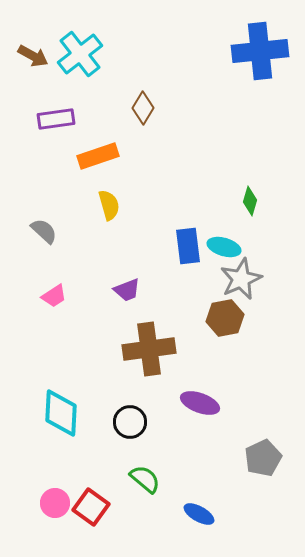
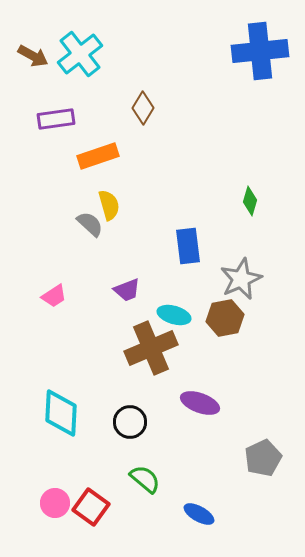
gray semicircle: moved 46 px right, 7 px up
cyan ellipse: moved 50 px left, 68 px down
brown cross: moved 2 px right, 1 px up; rotated 15 degrees counterclockwise
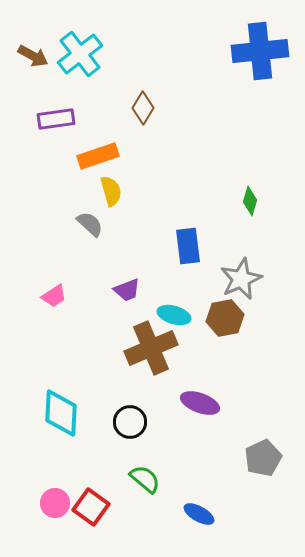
yellow semicircle: moved 2 px right, 14 px up
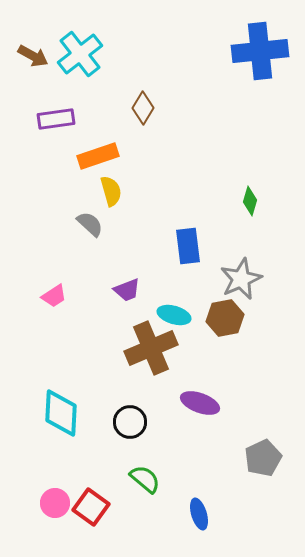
blue ellipse: rotated 44 degrees clockwise
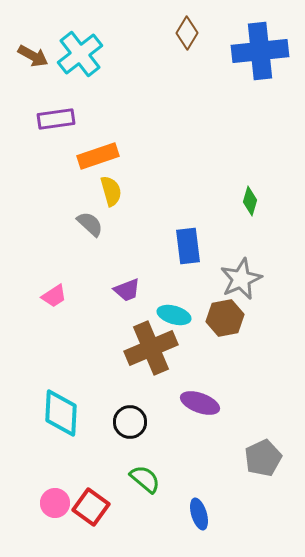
brown diamond: moved 44 px right, 75 px up
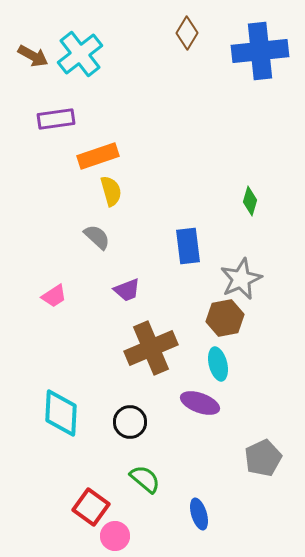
gray semicircle: moved 7 px right, 13 px down
cyan ellipse: moved 44 px right, 49 px down; rotated 60 degrees clockwise
pink circle: moved 60 px right, 33 px down
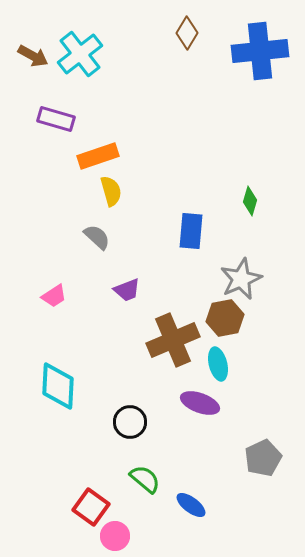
purple rectangle: rotated 24 degrees clockwise
blue rectangle: moved 3 px right, 15 px up; rotated 12 degrees clockwise
brown cross: moved 22 px right, 8 px up
cyan diamond: moved 3 px left, 27 px up
blue ellipse: moved 8 px left, 9 px up; rotated 36 degrees counterclockwise
